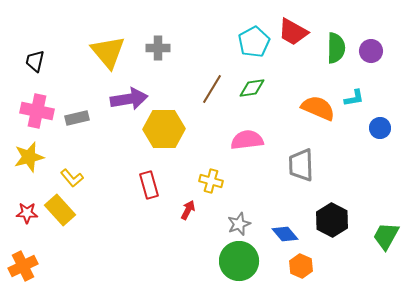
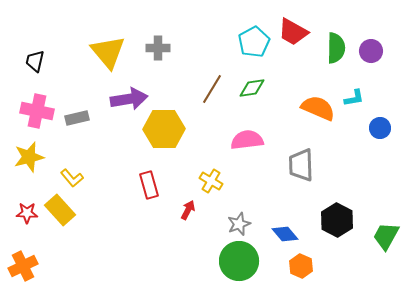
yellow cross: rotated 15 degrees clockwise
black hexagon: moved 5 px right
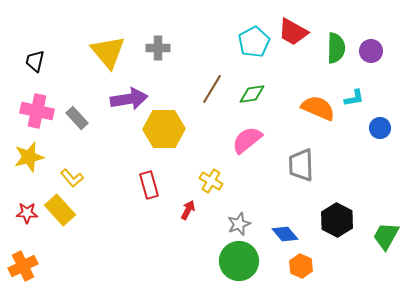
green diamond: moved 6 px down
gray rectangle: rotated 60 degrees clockwise
pink semicircle: rotated 32 degrees counterclockwise
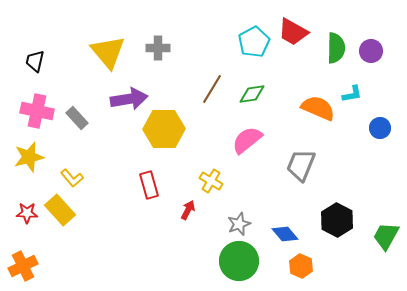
cyan L-shape: moved 2 px left, 4 px up
gray trapezoid: rotated 24 degrees clockwise
